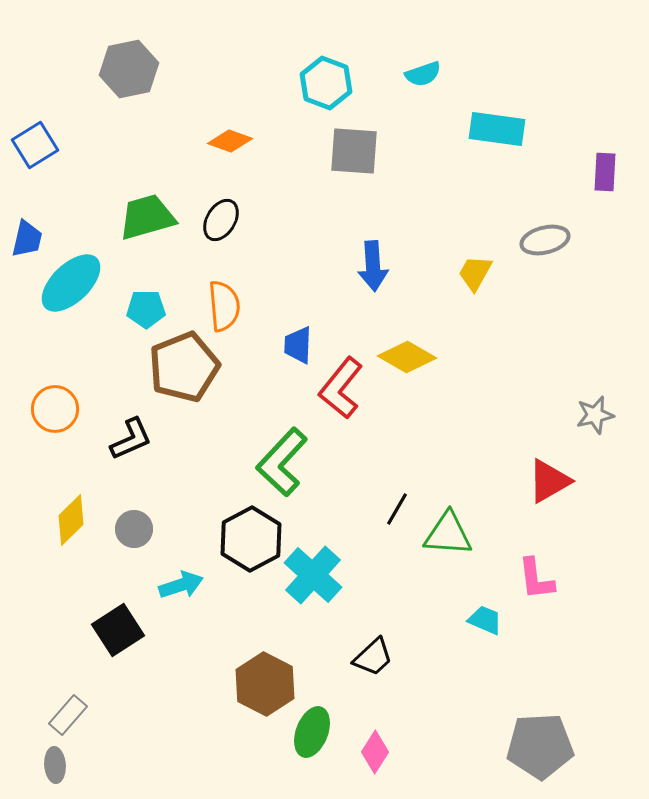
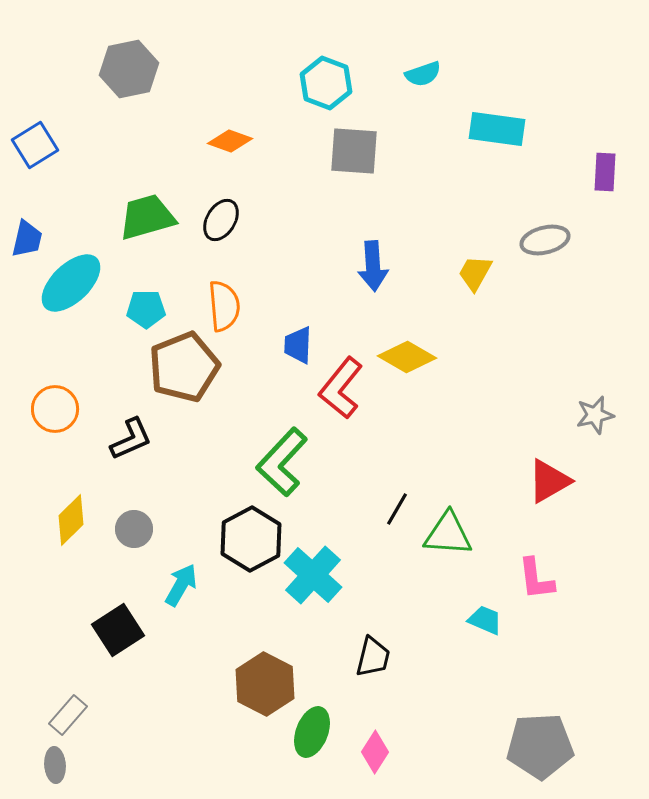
cyan arrow at (181, 585): rotated 42 degrees counterclockwise
black trapezoid at (373, 657): rotated 33 degrees counterclockwise
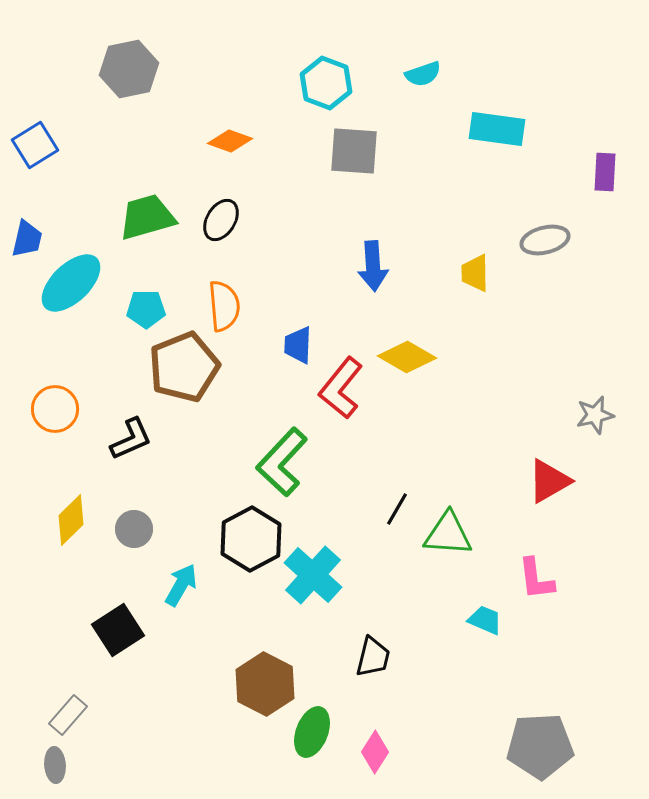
yellow trapezoid at (475, 273): rotated 30 degrees counterclockwise
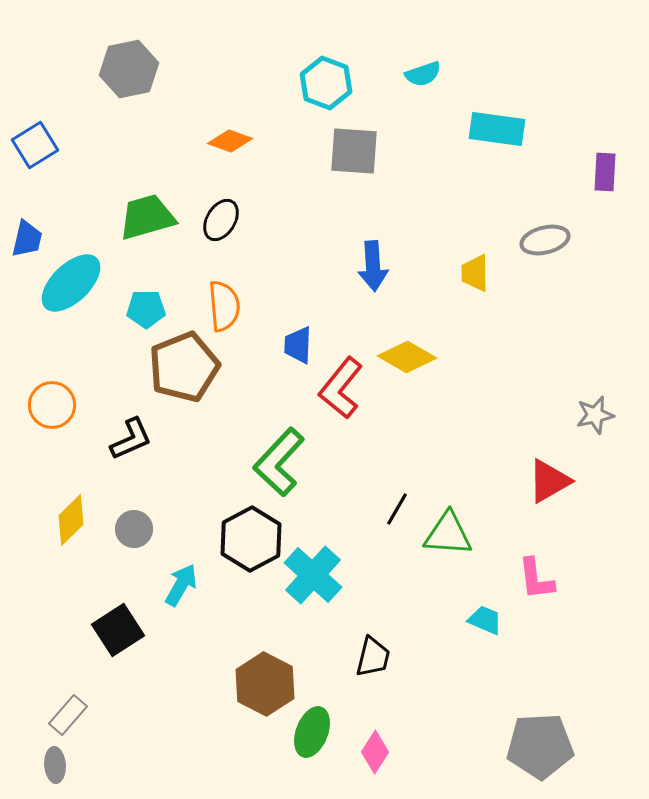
orange circle at (55, 409): moved 3 px left, 4 px up
green L-shape at (282, 462): moved 3 px left
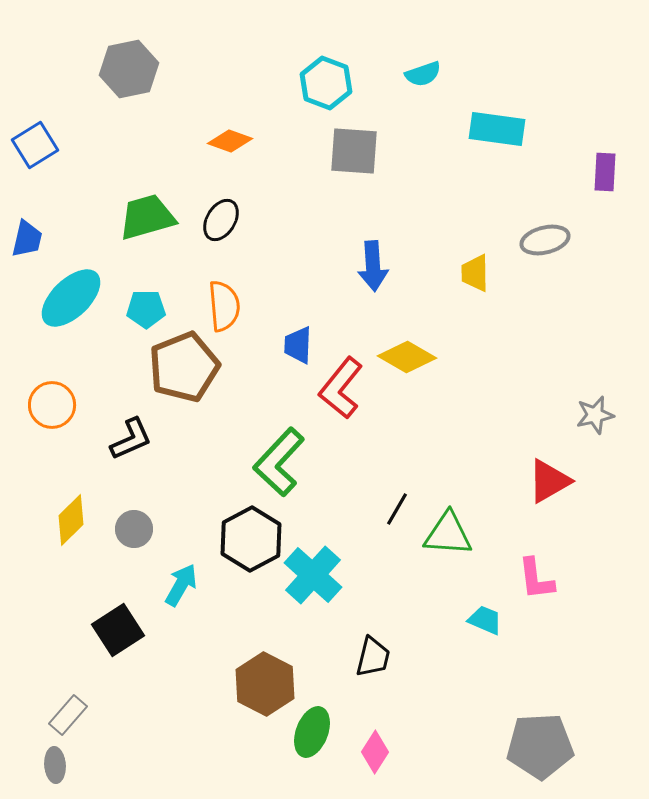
cyan ellipse at (71, 283): moved 15 px down
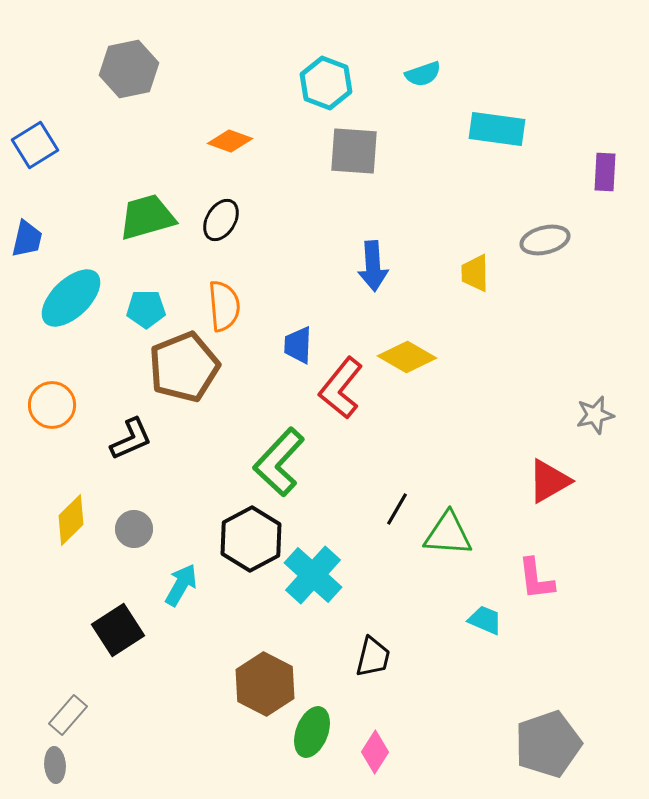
gray pentagon at (540, 746): moved 8 px right, 2 px up; rotated 16 degrees counterclockwise
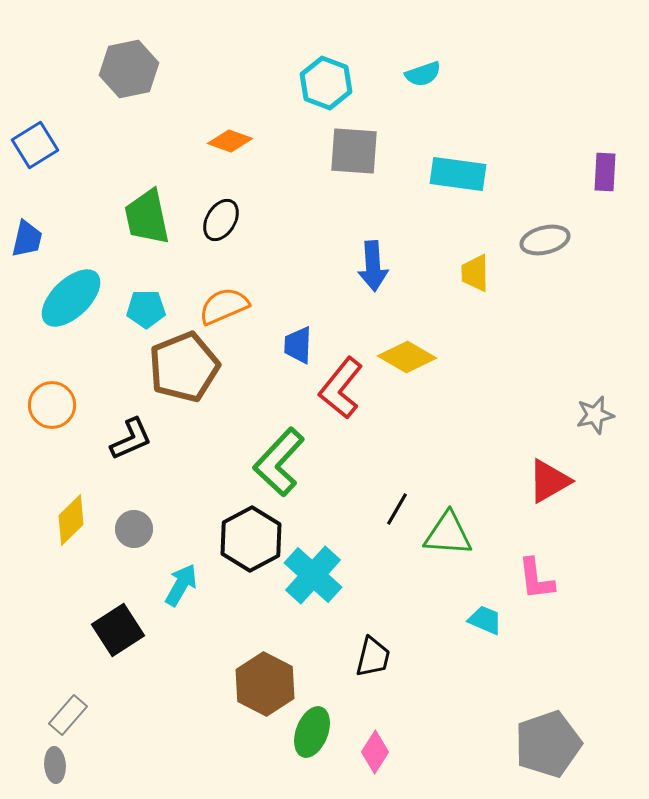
cyan rectangle at (497, 129): moved 39 px left, 45 px down
green trapezoid at (147, 217): rotated 86 degrees counterclockwise
orange semicircle at (224, 306): rotated 108 degrees counterclockwise
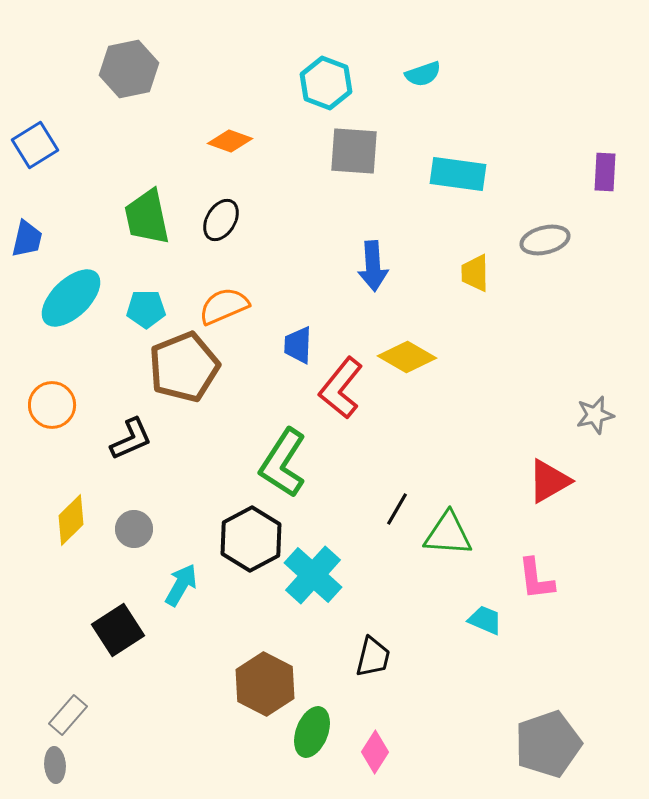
green L-shape at (279, 462): moved 4 px right, 1 px down; rotated 10 degrees counterclockwise
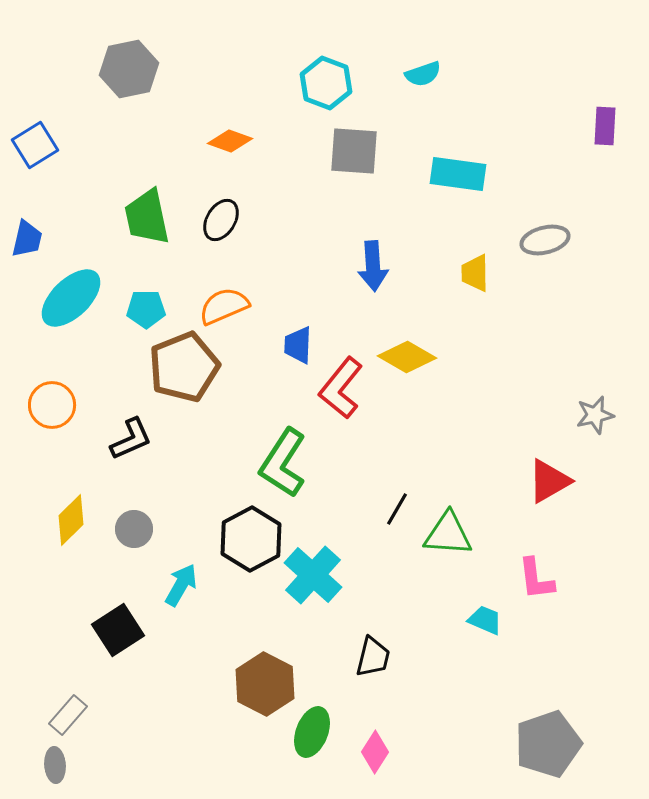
purple rectangle at (605, 172): moved 46 px up
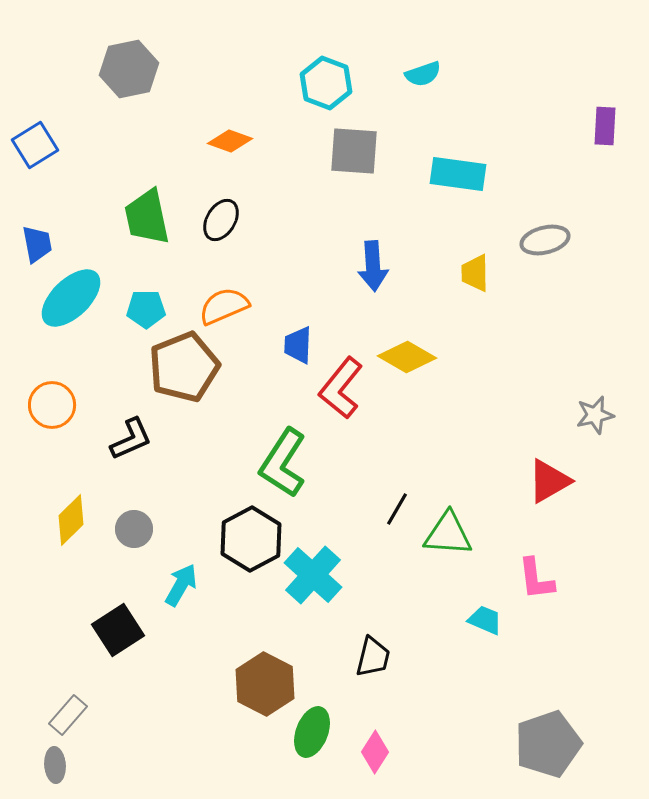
blue trapezoid at (27, 239): moved 10 px right, 5 px down; rotated 24 degrees counterclockwise
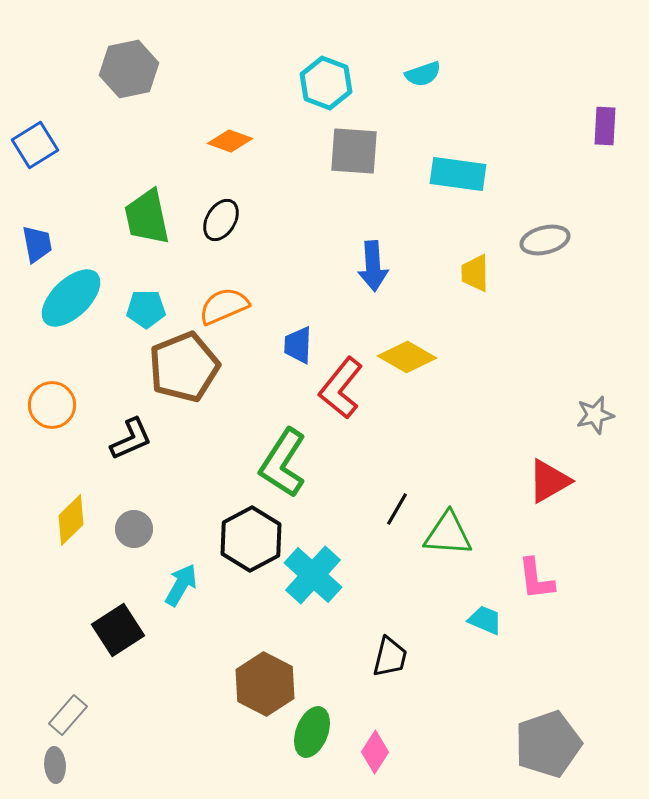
black trapezoid at (373, 657): moved 17 px right
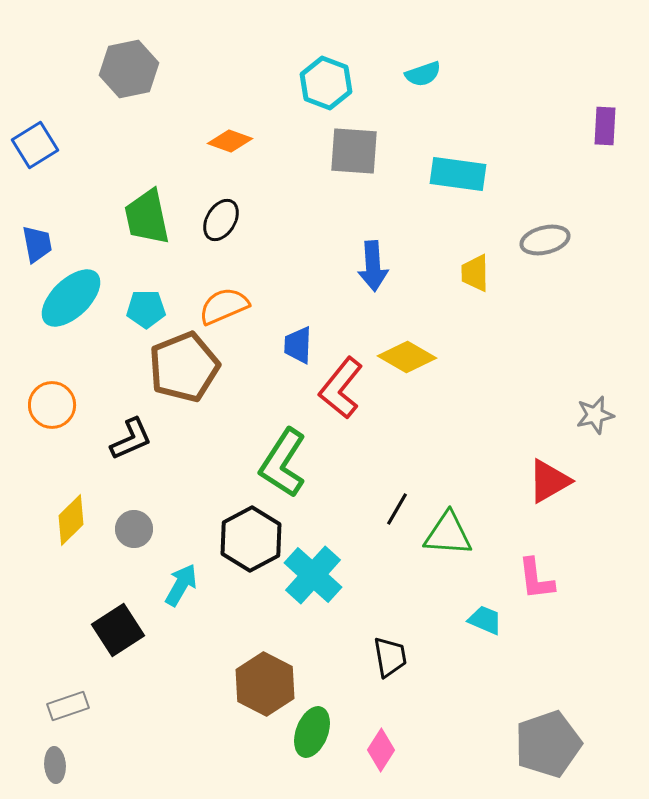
black trapezoid at (390, 657): rotated 24 degrees counterclockwise
gray rectangle at (68, 715): moved 9 px up; rotated 30 degrees clockwise
pink diamond at (375, 752): moved 6 px right, 2 px up
